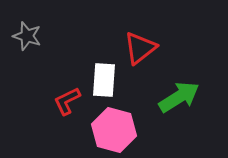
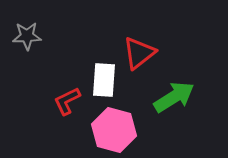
gray star: rotated 20 degrees counterclockwise
red triangle: moved 1 px left, 5 px down
green arrow: moved 5 px left
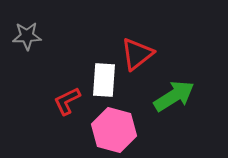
red triangle: moved 2 px left, 1 px down
green arrow: moved 1 px up
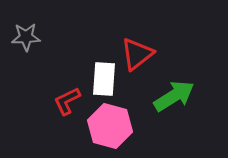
gray star: moved 1 px left, 1 px down
white rectangle: moved 1 px up
pink hexagon: moved 4 px left, 4 px up
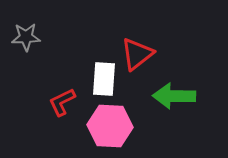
green arrow: rotated 147 degrees counterclockwise
red L-shape: moved 5 px left, 1 px down
pink hexagon: rotated 12 degrees counterclockwise
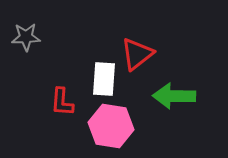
red L-shape: rotated 60 degrees counterclockwise
pink hexagon: moved 1 px right; rotated 6 degrees clockwise
